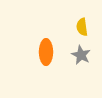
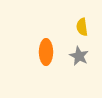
gray star: moved 2 px left, 1 px down
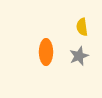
gray star: rotated 24 degrees clockwise
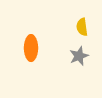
orange ellipse: moved 15 px left, 4 px up
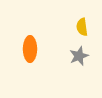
orange ellipse: moved 1 px left, 1 px down
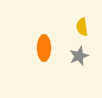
orange ellipse: moved 14 px right, 1 px up
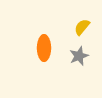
yellow semicircle: rotated 48 degrees clockwise
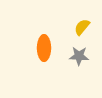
gray star: rotated 24 degrees clockwise
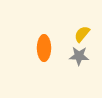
yellow semicircle: moved 7 px down
